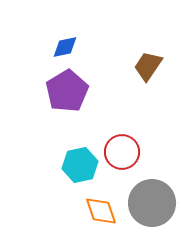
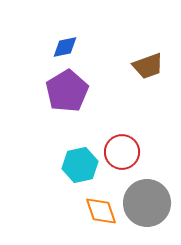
brown trapezoid: rotated 144 degrees counterclockwise
gray circle: moved 5 px left
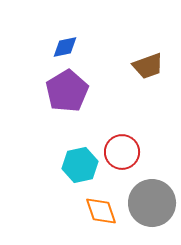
gray circle: moved 5 px right
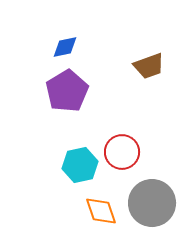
brown trapezoid: moved 1 px right
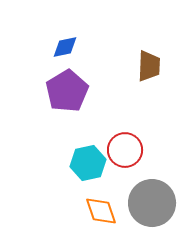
brown trapezoid: rotated 68 degrees counterclockwise
red circle: moved 3 px right, 2 px up
cyan hexagon: moved 8 px right, 2 px up
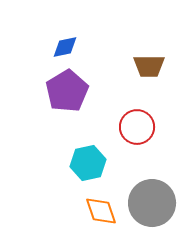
brown trapezoid: rotated 88 degrees clockwise
red circle: moved 12 px right, 23 px up
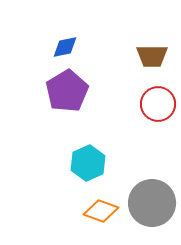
brown trapezoid: moved 3 px right, 10 px up
red circle: moved 21 px right, 23 px up
cyan hexagon: rotated 12 degrees counterclockwise
orange diamond: rotated 52 degrees counterclockwise
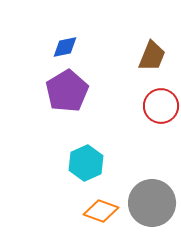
brown trapezoid: rotated 68 degrees counterclockwise
red circle: moved 3 px right, 2 px down
cyan hexagon: moved 2 px left
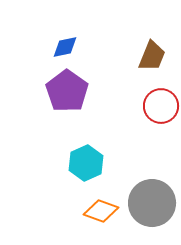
purple pentagon: rotated 6 degrees counterclockwise
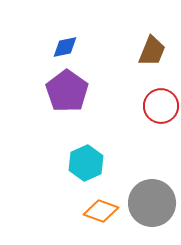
brown trapezoid: moved 5 px up
